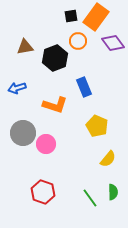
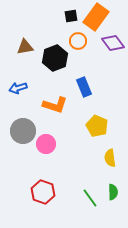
blue arrow: moved 1 px right
gray circle: moved 2 px up
yellow semicircle: moved 2 px right, 1 px up; rotated 132 degrees clockwise
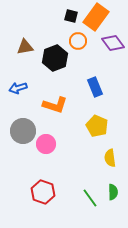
black square: rotated 24 degrees clockwise
blue rectangle: moved 11 px right
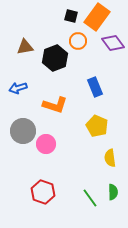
orange rectangle: moved 1 px right
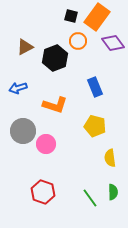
brown triangle: rotated 18 degrees counterclockwise
yellow pentagon: moved 2 px left; rotated 10 degrees counterclockwise
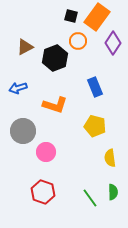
purple diamond: rotated 70 degrees clockwise
pink circle: moved 8 px down
